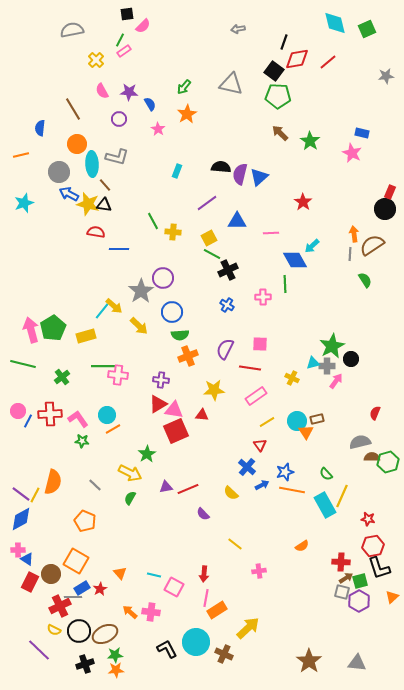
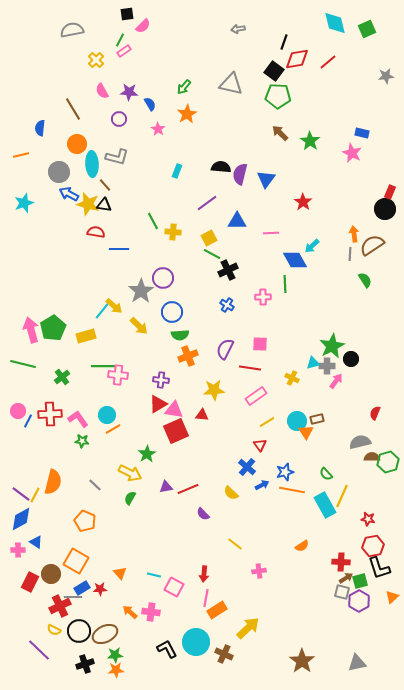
blue triangle at (259, 177): moved 7 px right, 2 px down; rotated 12 degrees counterclockwise
blue triangle at (27, 559): moved 9 px right, 17 px up
red star at (100, 589): rotated 24 degrees clockwise
brown star at (309, 661): moved 7 px left
gray triangle at (357, 663): rotated 18 degrees counterclockwise
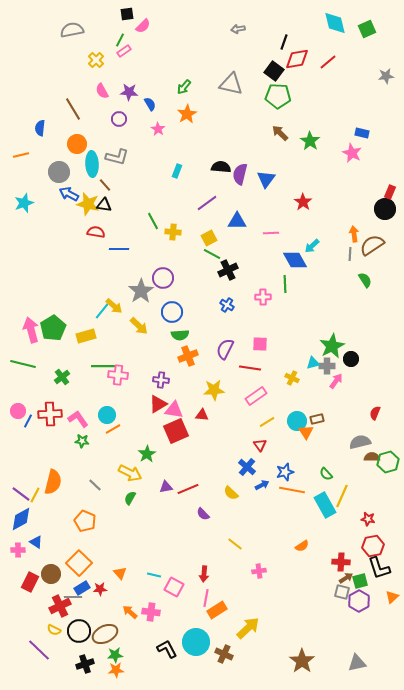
orange square at (76, 561): moved 3 px right, 2 px down; rotated 15 degrees clockwise
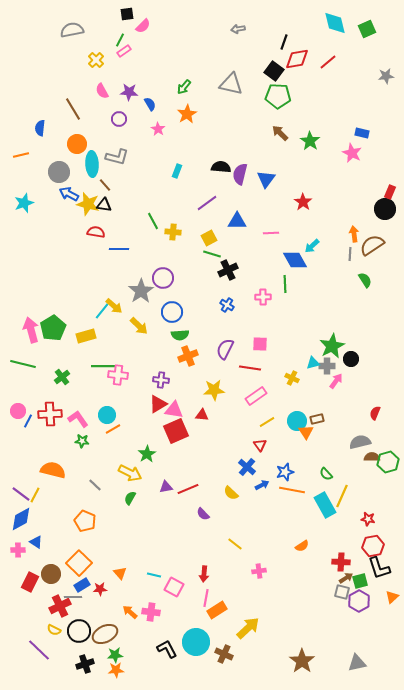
green line at (212, 254): rotated 12 degrees counterclockwise
orange semicircle at (53, 482): moved 12 px up; rotated 90 degrees counterclockwise
blue rectangle at (82, 588): moved 3 px up
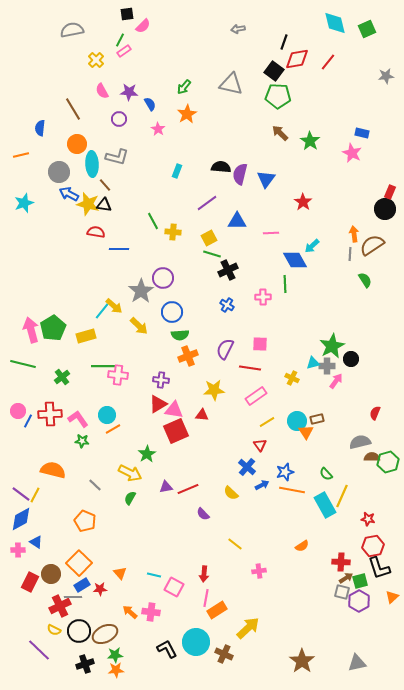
red line at (328, 62): rotated 12 degrees counterclockwise
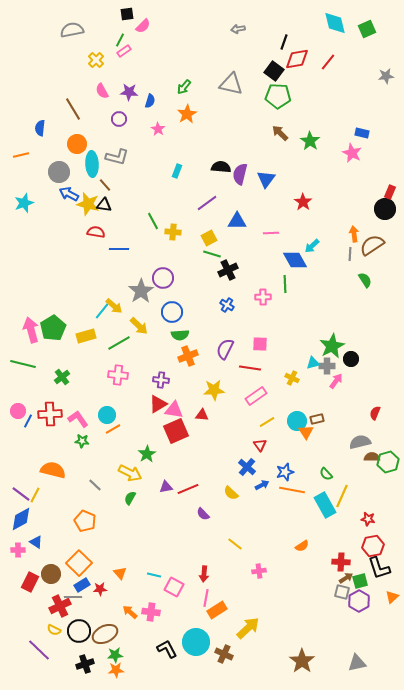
blue semicircle at (150, 104): moved 3 px up; rotated 48 degrees clockwise
green line at (103, 366): moved 16 px right, 23 px up; rotated 30 degrees counterclockwise
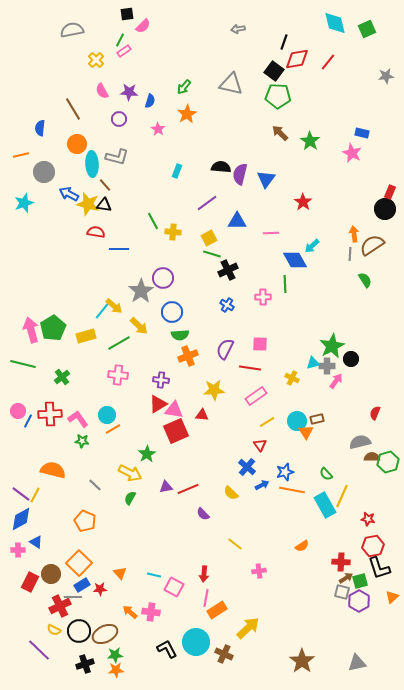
gray circle at (59, 172): moved 15 px left
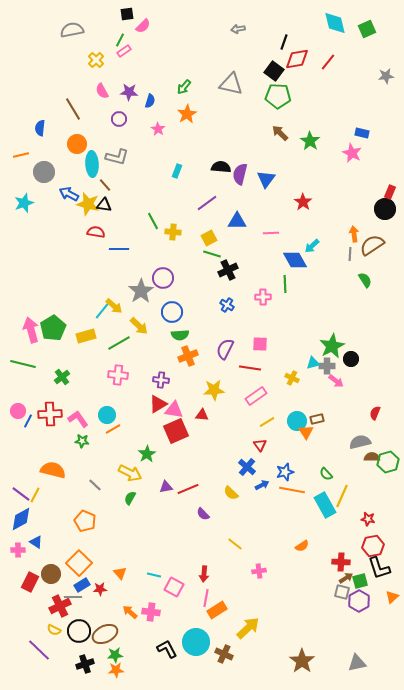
pink arrow at (336, 381): rotated 91 degrees clockwise
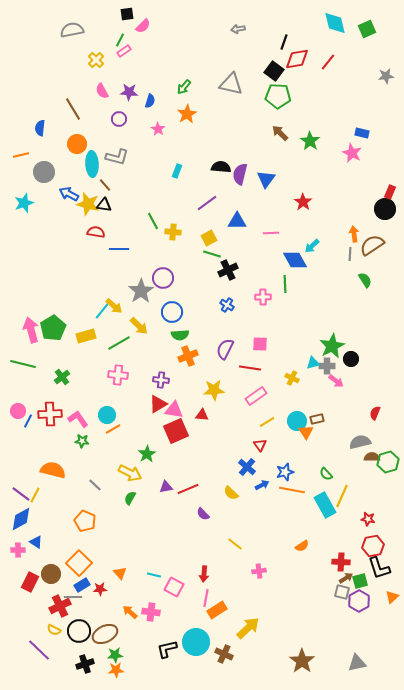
black L-shape at (167, 649): rotated 75 degrees counterclockwise
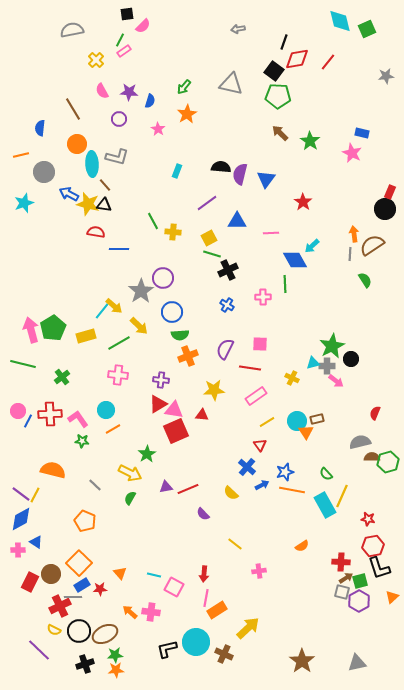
cyan diamond at (335, 23): moved 5 px right, 2 px up
cyan circle at (107, 415): moved 1 px left, 5 px up
